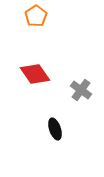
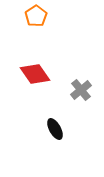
gray cross: rotated 15 degrees clockwise
black ellipse: rotated 10 degrees counterclockwise
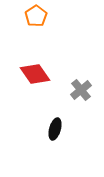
black ellipse: rotated 45 degrees clockwise
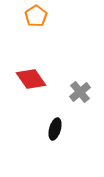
red diamond: moved 4 px left, 5 px down
gray cross: moved 1 px left, 2 px down
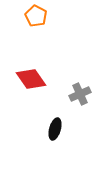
orange pentagon: rotated 10 degrees counterclockwise
gray cross: moved 2 px down; rotated 15 degrees clockwise
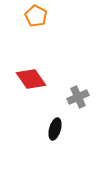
gray cross: moved 2 px left, 3 px down
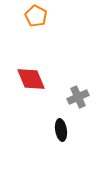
red diamond: rotated 12 degrees clockwise
black ellipse: moved 6 px right, 1 px down; rotated 25 degrees counterclockwise
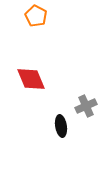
gray cross: moved 8 px right, 9 px down
black ellipse: moved 4 px up
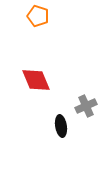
orange pentagon: moved 2 px right; rotated 10 degrees counterclockwise
red diamond: moved 5 px right, 1 px down
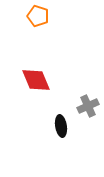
gray cross: moved 2 px right
